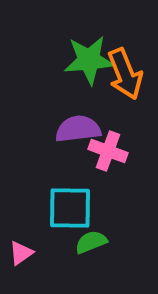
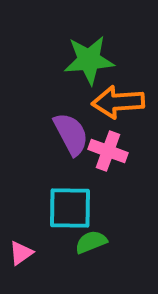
orange arrow: moved 7 px left, 28 px down; rotated 108 degrees clockwise
purple semicircle: moved 7 px left, 5 px down; rotated 69 degrees clockwise
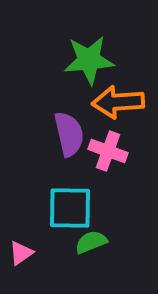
purple semicircle: moved 2 px left; rotated 15 degrees clockwise
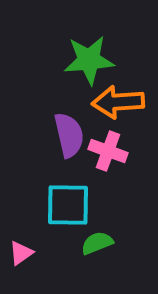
purple semicircle: moved 1 px down
cyan square: moved 2 px left, 3 px up
green semicircle: moved 6 px right, 1 px down
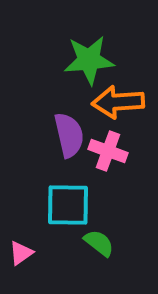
green semicircle: moved 2 px right; rotated 60 degrees clockwise
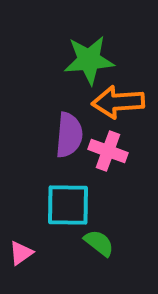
purple semicircle: rotated 18 degrees clockwise
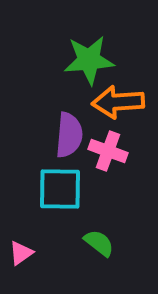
cyan square: moved 8 px left, 16 px up
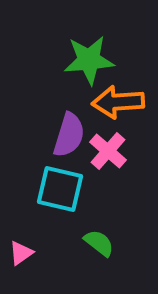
purple semicircle: rotated 12 degrees clockwise
pink cross: rotated 21 degrees clockwise
cyan square: rotated 12 degrees clockwise
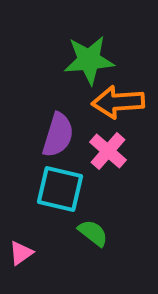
purple semicircle: moved 11 px left
green semicircle: moved 6 px left, 10 px up
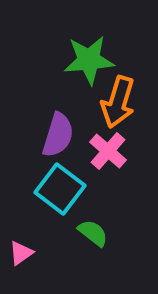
orange arrow: rotated 69 degrees counterclockwise
cyan square: rotated 24 degrees clockwise
